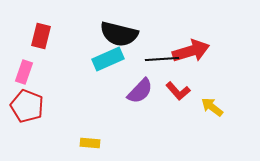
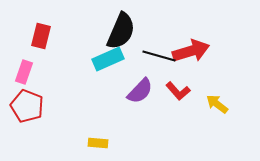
black semicircle: moved 2 px right, 3 px up; rotated 81 degrees counterclockwise
black line: moved 3 px left, 3 px up; rotated 20 degrees clockwise
yellow arrow: moved 5 px right, 3 px up
yellow rectangle: moved 8 px right
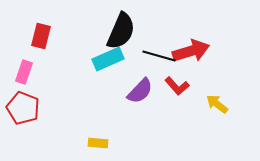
red L-shape: moved 1 px left, 5 px up
red pentagon: moved 4 px left, 2 px down
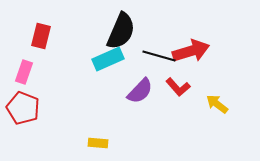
red L-shape: moved 1 px right, 1 px down
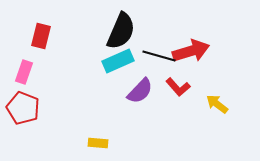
cyan rectangle: moved 10 px right, 2 px down
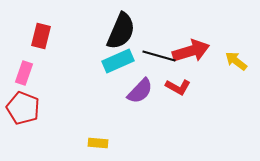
pink rectangle: moved 1 px down
red L-shape: rotated 20 degrees counterclockwise
yellow arrow: moved 19 px right, 43 px up
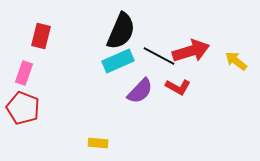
black line: rotated 12 degrees clockwise
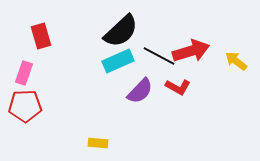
black semicircle: rotated 24 degrees clockwise
red rectangle: rotated 30 degrees counterclockwise
red pentagon: moved 2 px right, 2 px up; rotated 24 degrees counterclockwise
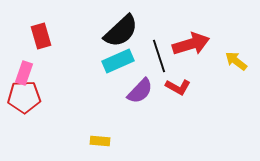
red arrow: moved 7 px up
black line: rotated 44 degrees clockwise
red pentagon: moved 1 px left, 9 px up
yellow rectangle: moved 2 px right, 2 px up
